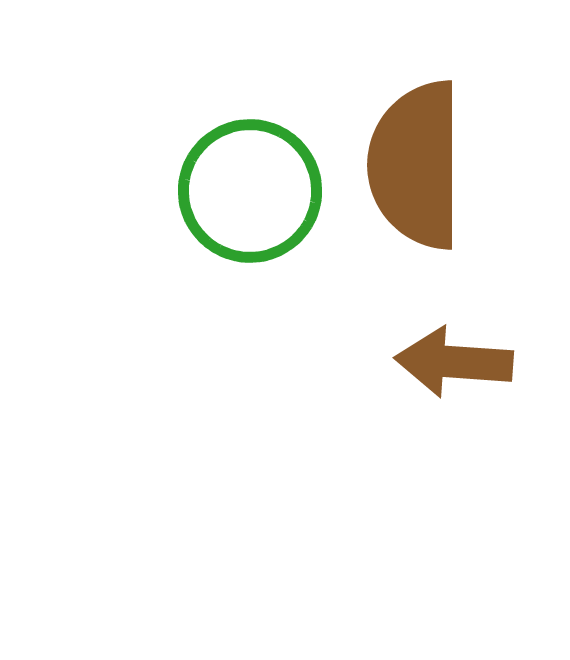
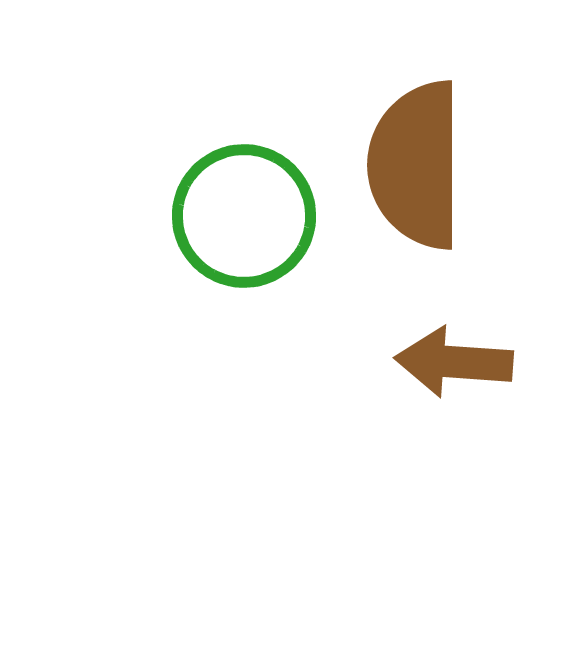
green circle: moved 6 px left, 25 px down
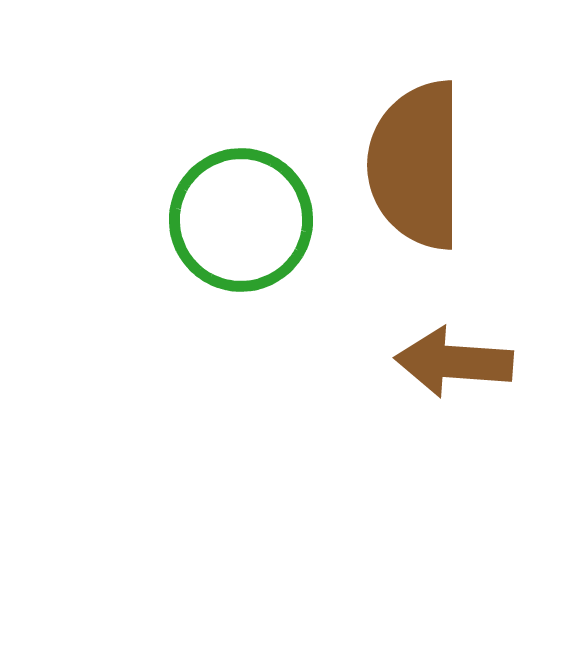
green circle: moved 3 px left, 4 px down
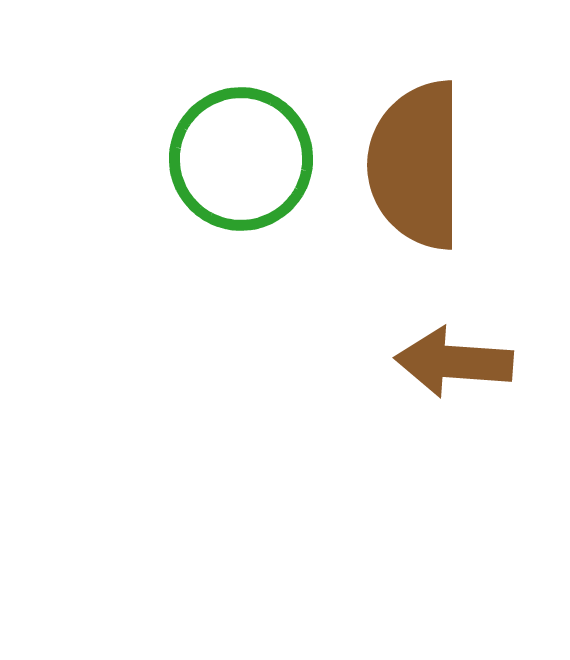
green circle: moved 61 px up
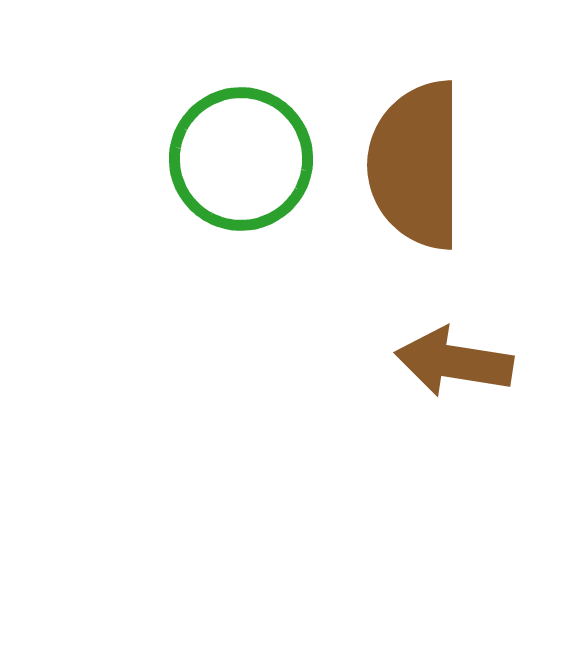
brown arrow: rotated 5 degrees clockwise
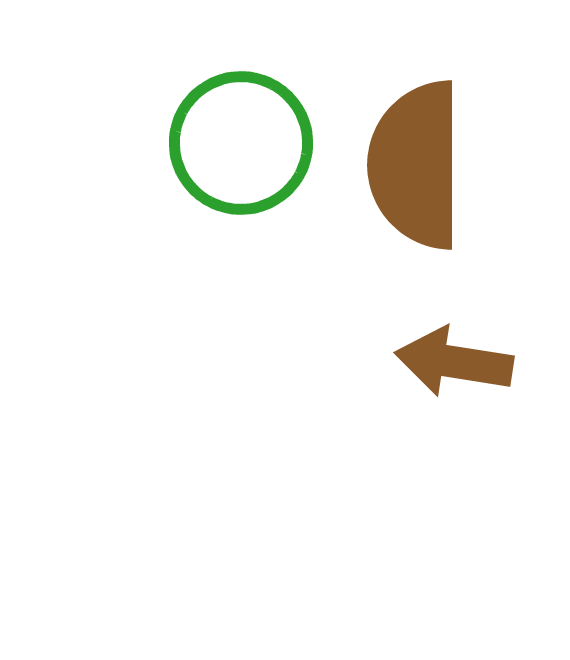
green circle: moved 16 px up
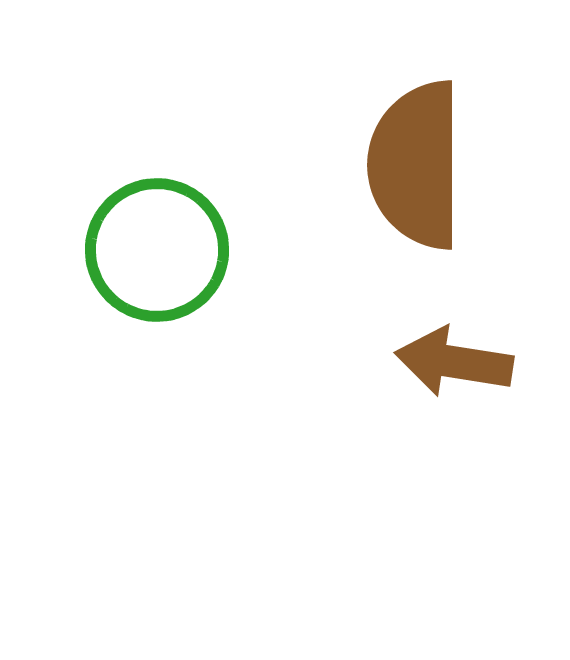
green circle: moved 84 px left, 107 px down
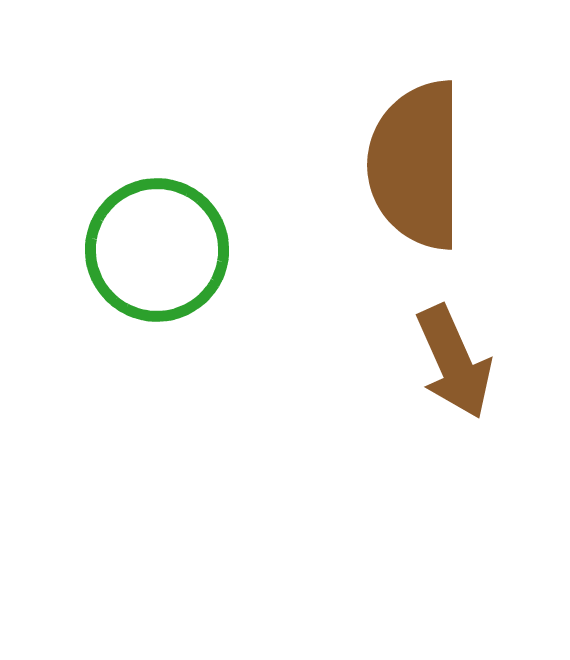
brown arrow: rotated 123 degrees counterclockwise
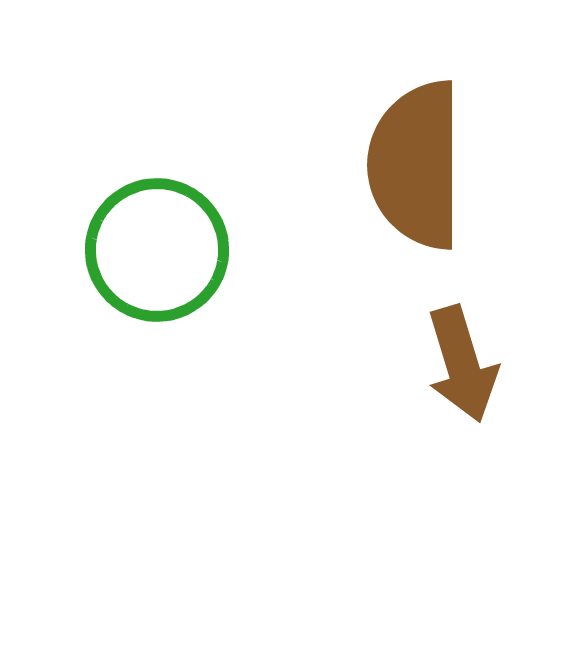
brown arrow: moved 8 px right, 2 px down; rotated 7 degrees clockwise
